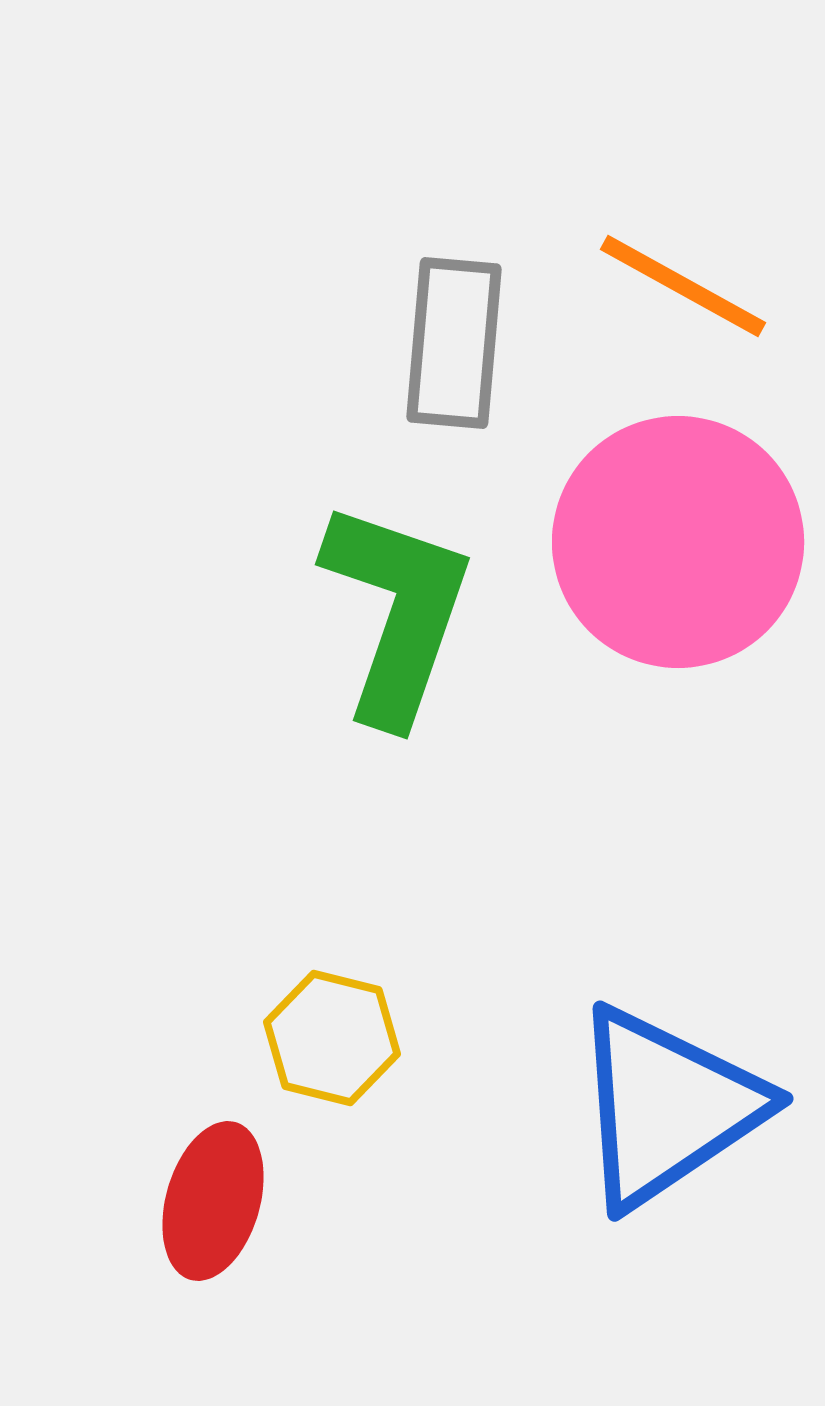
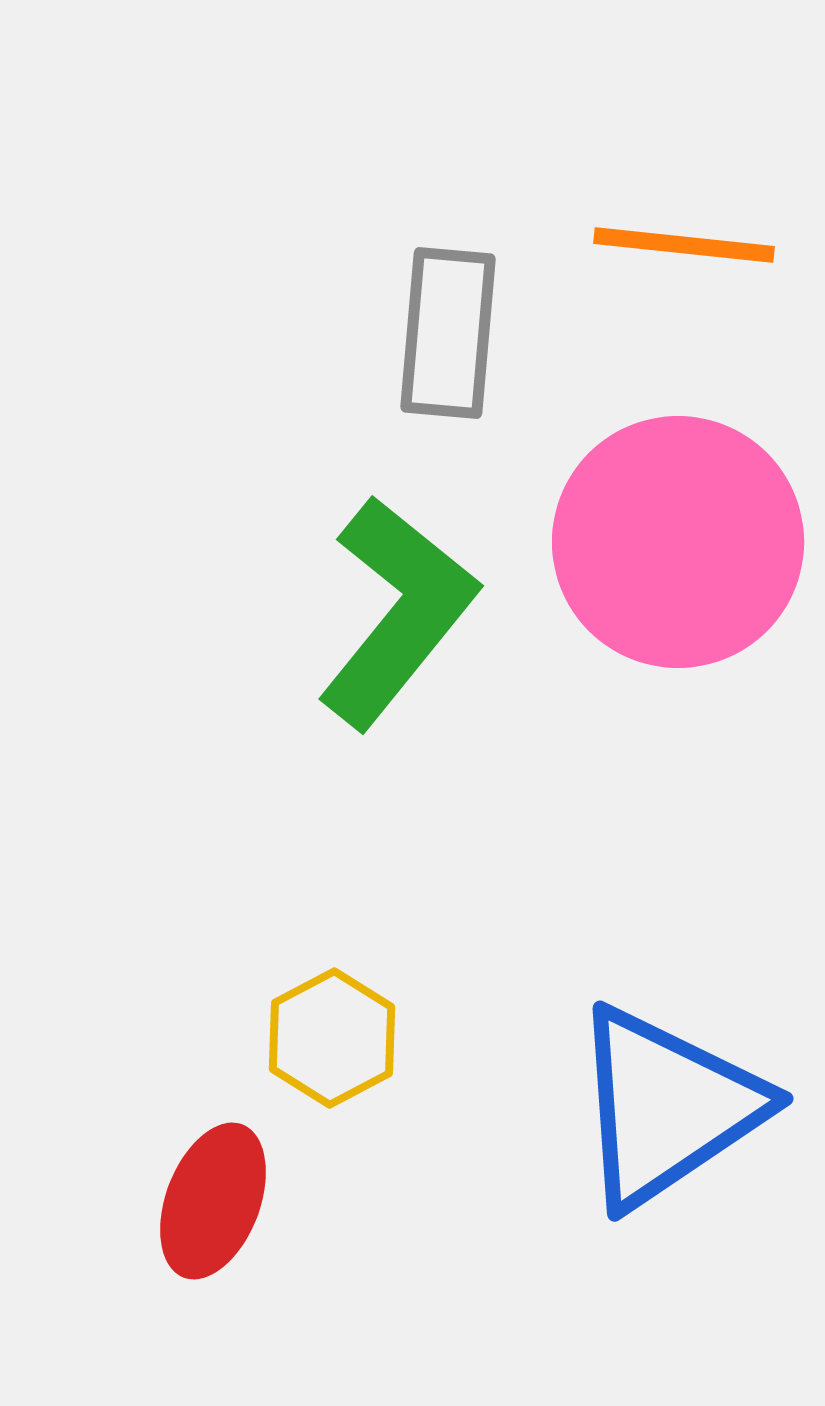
orange line: moved 1 px right, 41 px up; rotated 23 degrees counterclockwise
gray rectangle: moved 6 px left, 10 px up
green L-shape: rotated 20 degrees clockwise
yellow hexagon: rotated 18 degrees clockwise
red ellipse: rotated 5 degrees clockwise
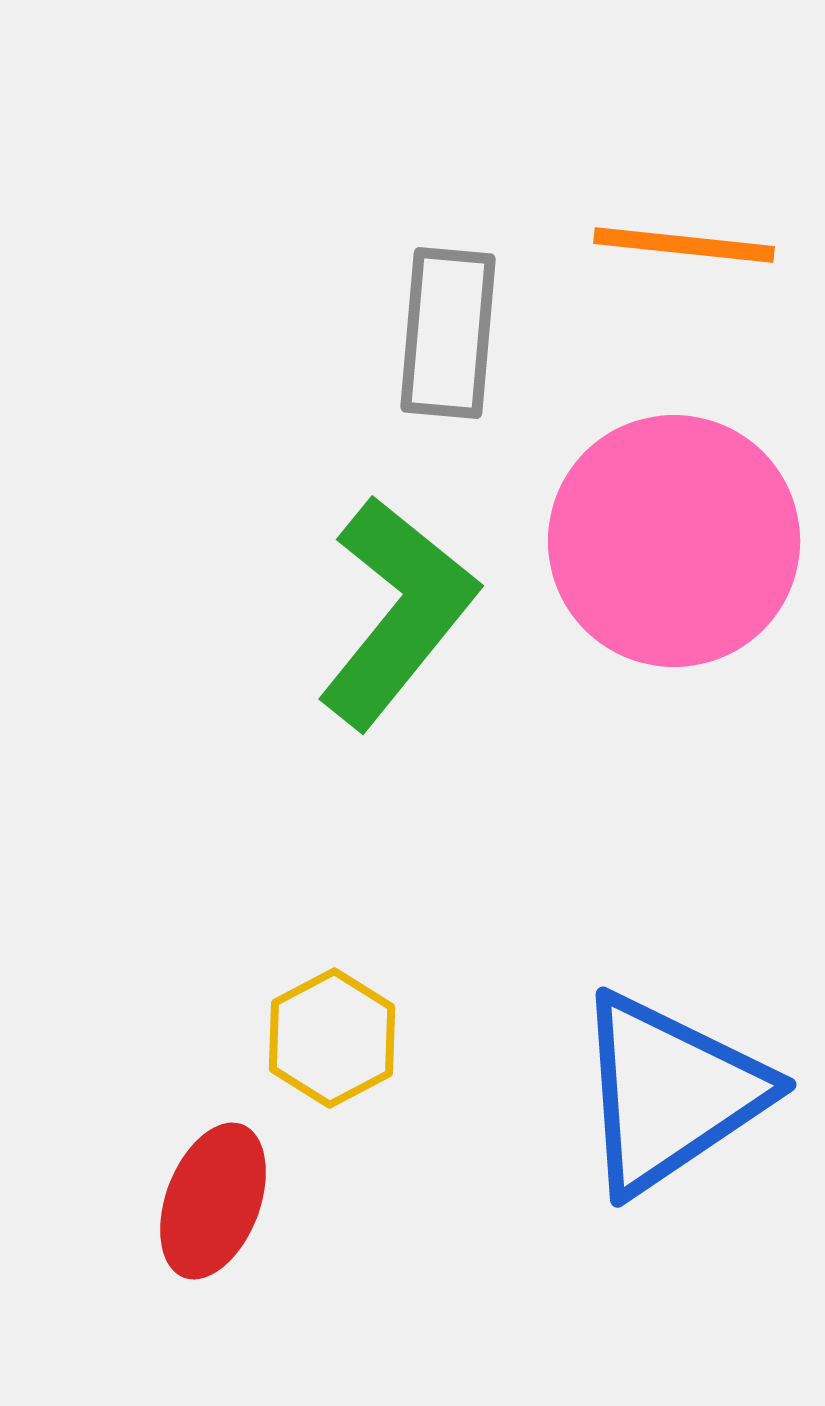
pink circle: moved 4 px left, 1 px up
blue triangle: moved 3 px right, 14 px up
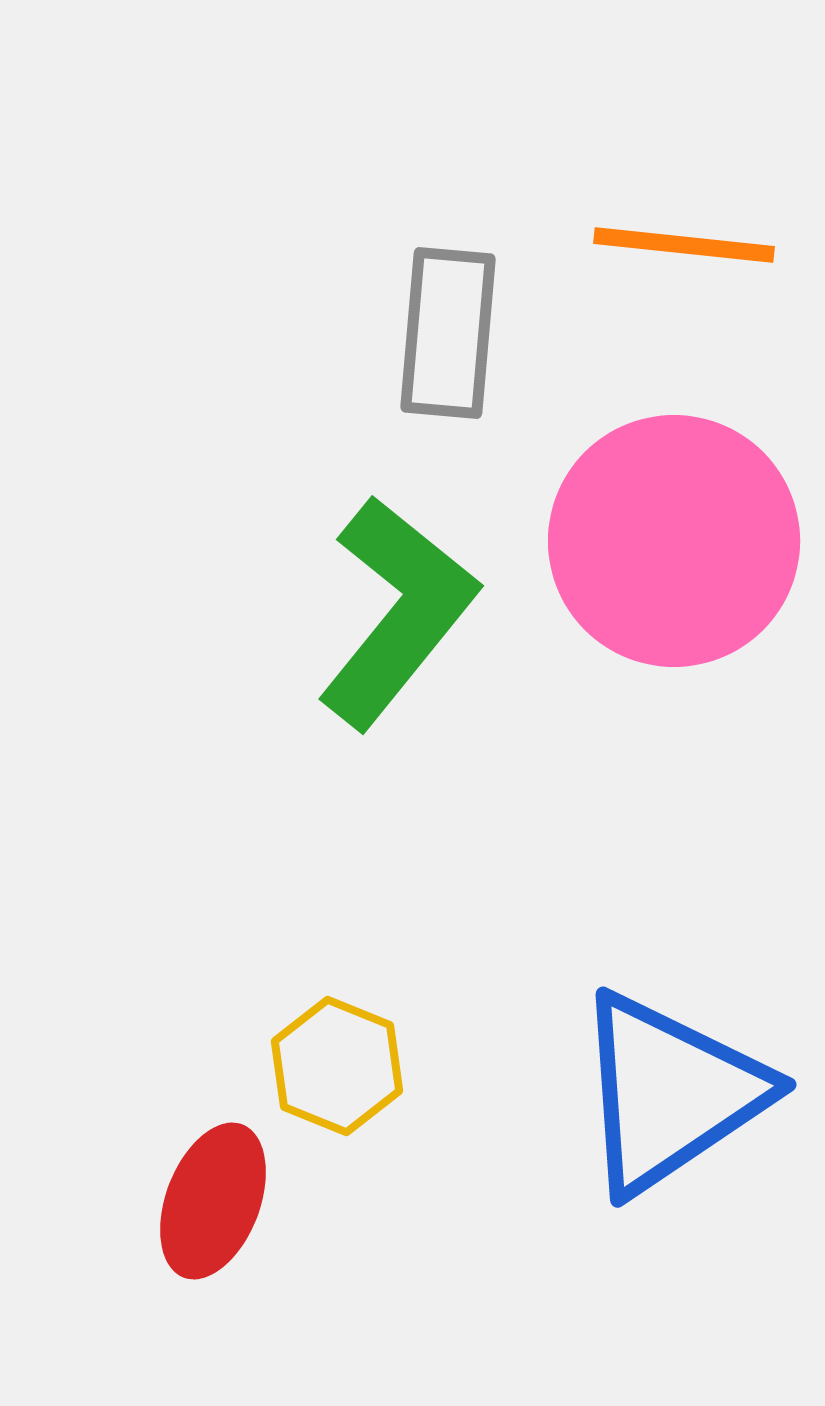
yellow hexagon: moved 5 px right, 28 px down; rotated 10 degrees counterclockwise
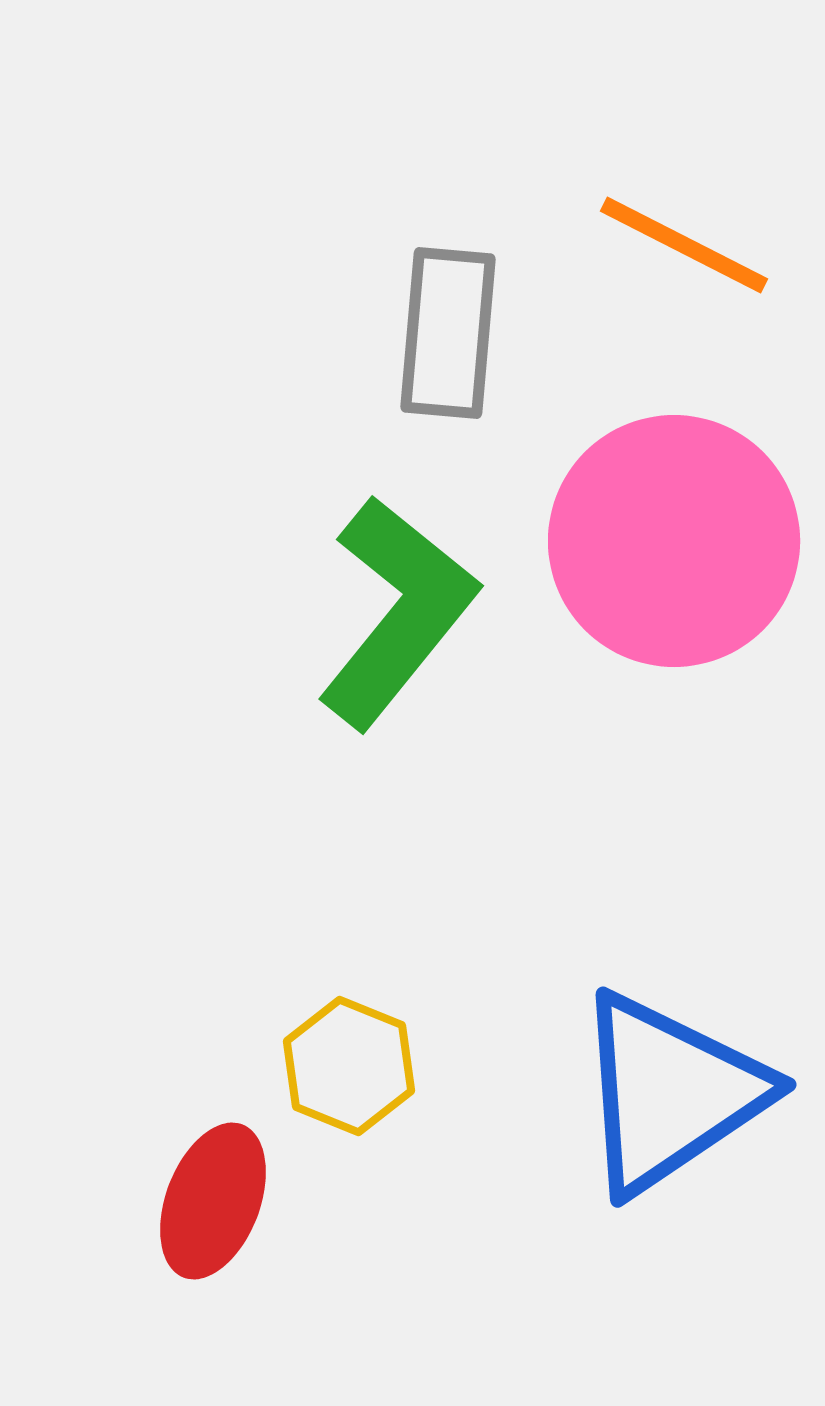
orange line: rotated 21 degrees clockwise
yellow hexagon: moved 12 px right
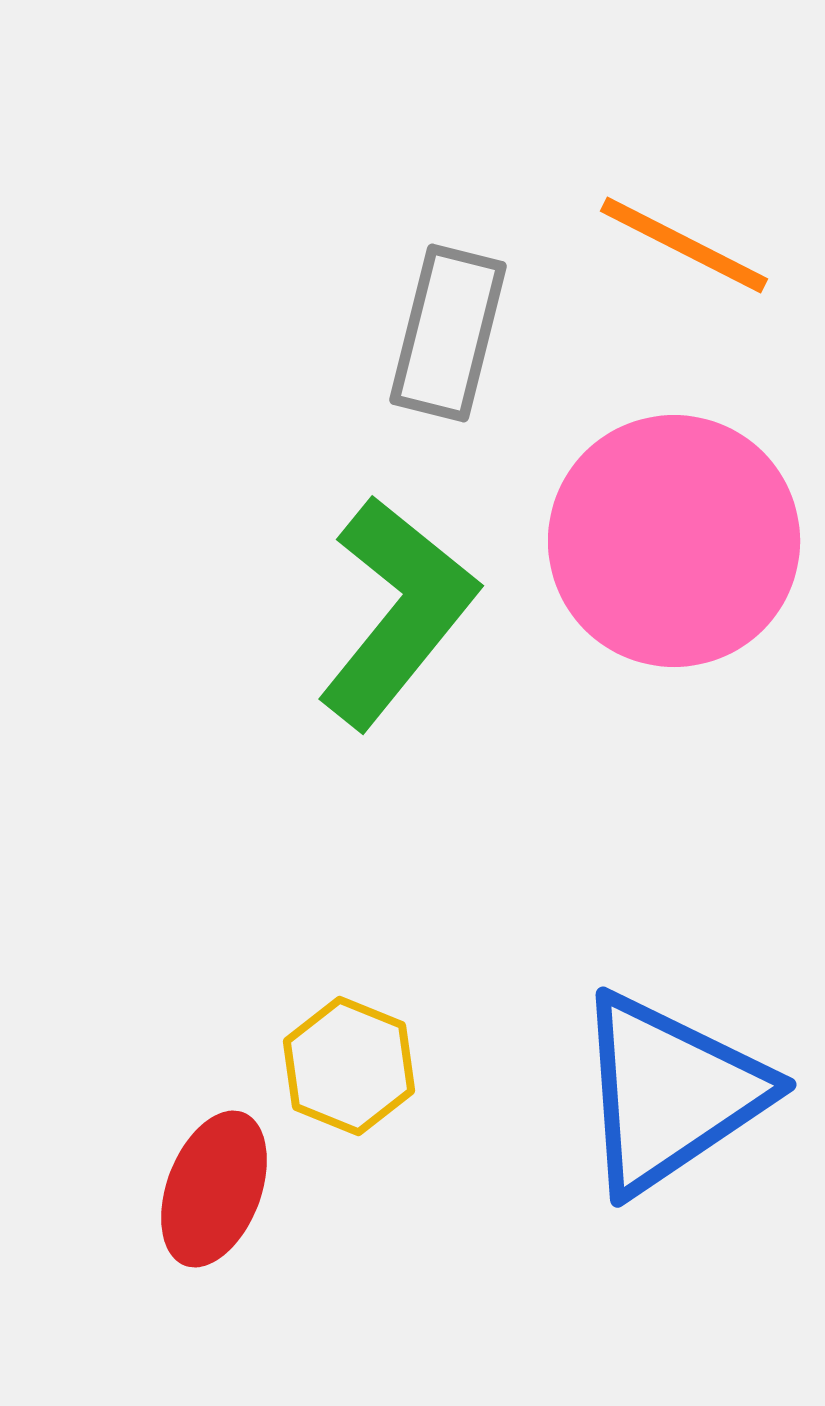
gray rectangle: rotated 9 degrees clockwise
red ellipse: moved 1 px right, 12 px up
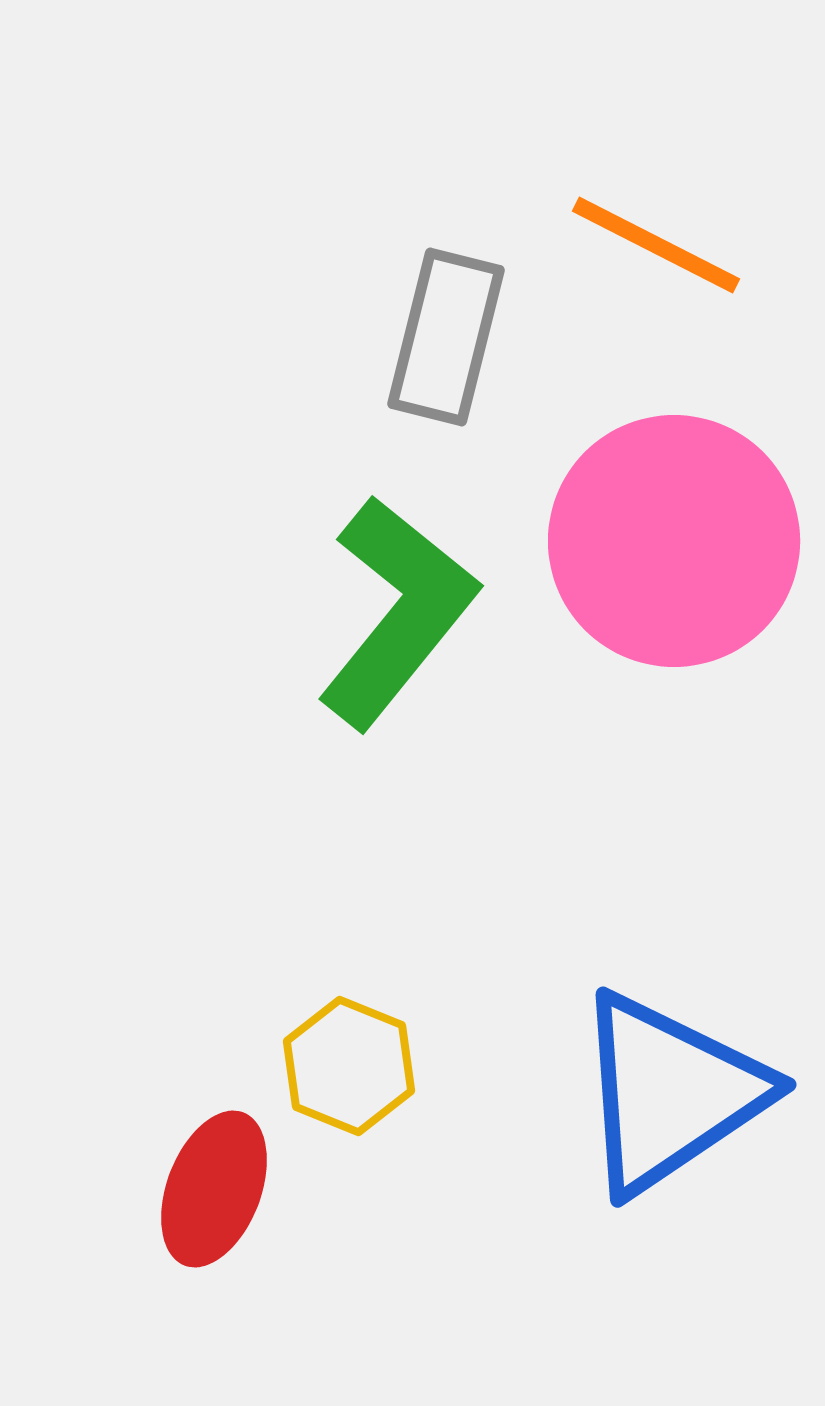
orange line: moved 28 px left
gray rectangle: moved 2 px left, 4 px down
